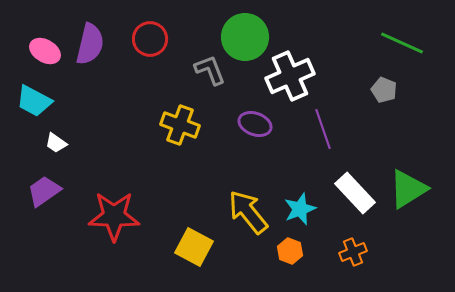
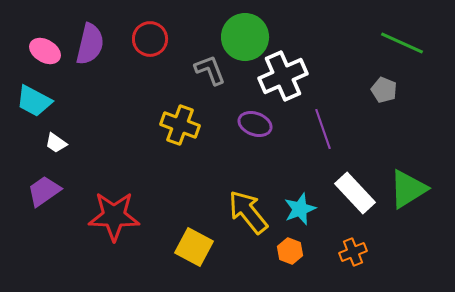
white cross: moved 7 px left
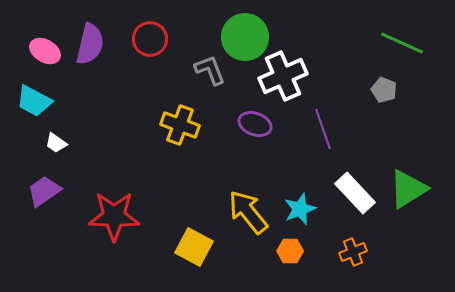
orange hexagon: rotated 20 degrees counterclockwise
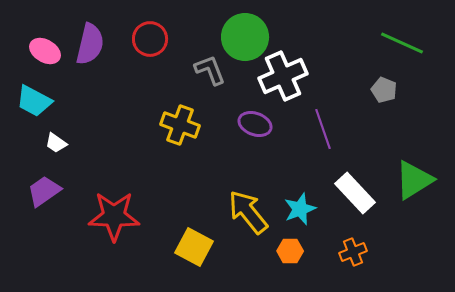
green triangle: moved 6 px right, 9 px up
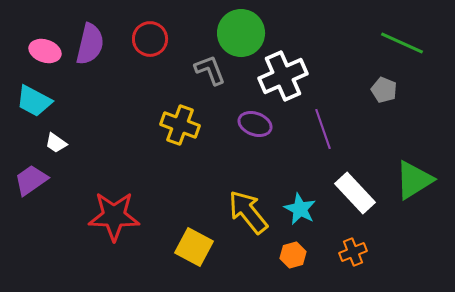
green circle: moved 4 px left, 4 px up
pink ellipse: rotated 12 degrees counterclockwise
purple trapezoid: moved 13 px left, 11 px up
cyan star: rotated 24 degrees counterclockwise
orange hexagon: moved 3 px right, 4 px down; rotated 15 degrees counterclockwise
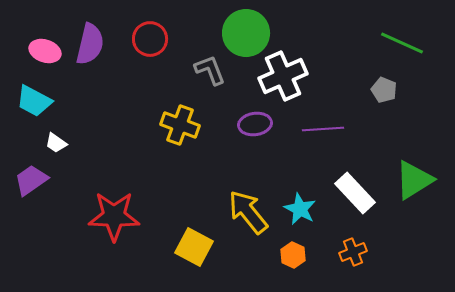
green circle: moved 5 px right
purple ellipse: rotated 28 degrees counterclockwise
purple line: rotated 75 degrees counterclockwise
orange hexagon: rotated 20 degrees counterclockwise
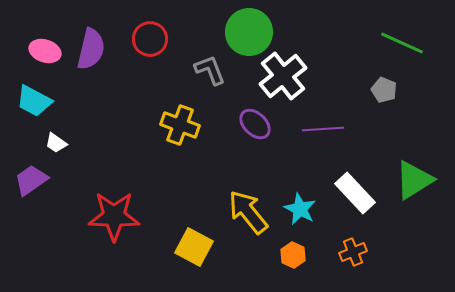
green circle: moved 3 px right, 1 px up
purple semicircle: moved 1 px right, 5 px down
white cross: rotated 15 degrees counterclockwise
purple ellipse: rotated 52 degrees clockwise
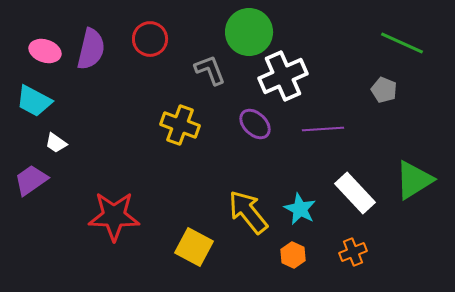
white cross: rotated 15 degrees clockwise
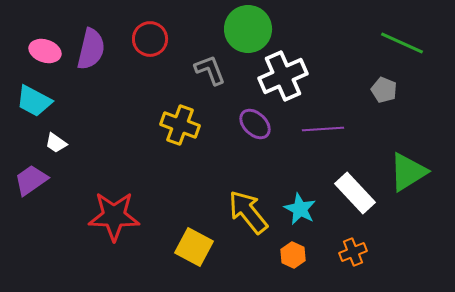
green circle: moved 1 px left, 3 px up
green triangle: moved 6 px left, 8 px up
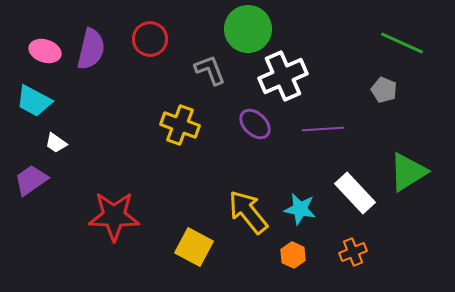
cyan star: rotated 16 degrees counterclockwise
